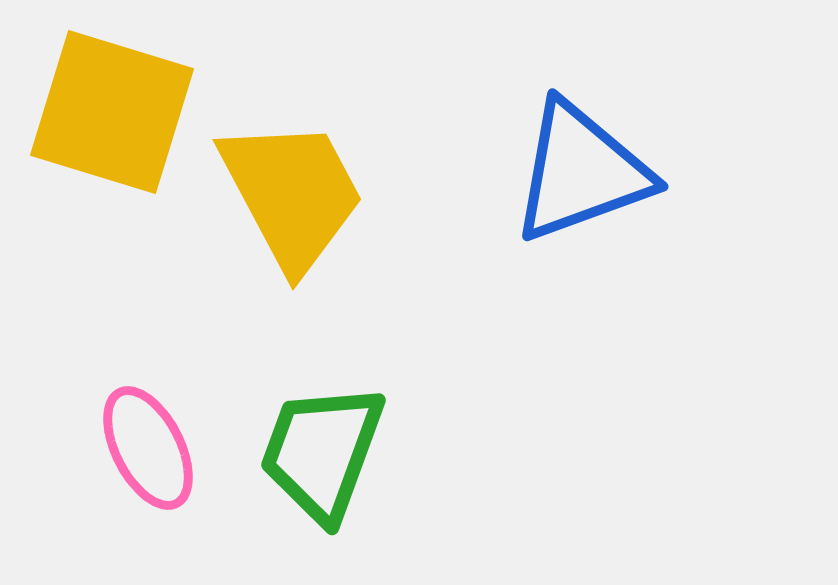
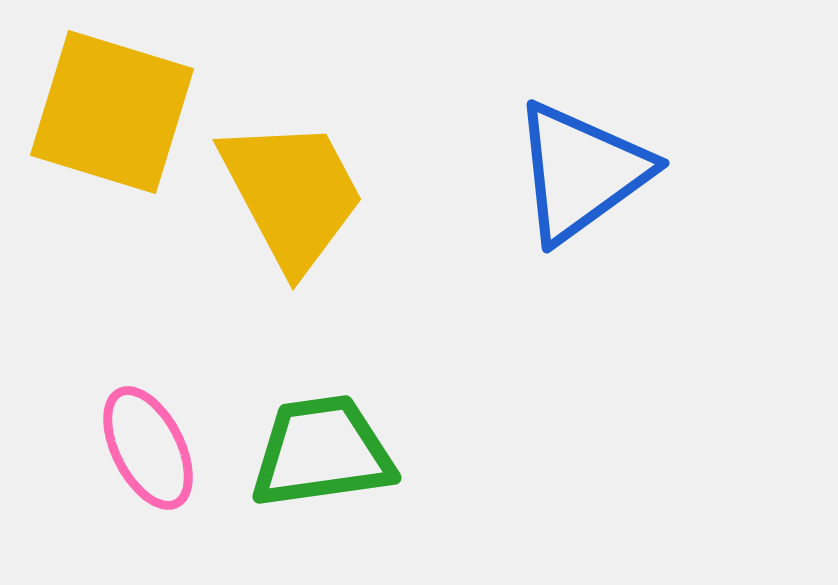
blue triangle: rotated 16 degrees counterclockwise
green trapezoid: rotated 62 degrees clockwise
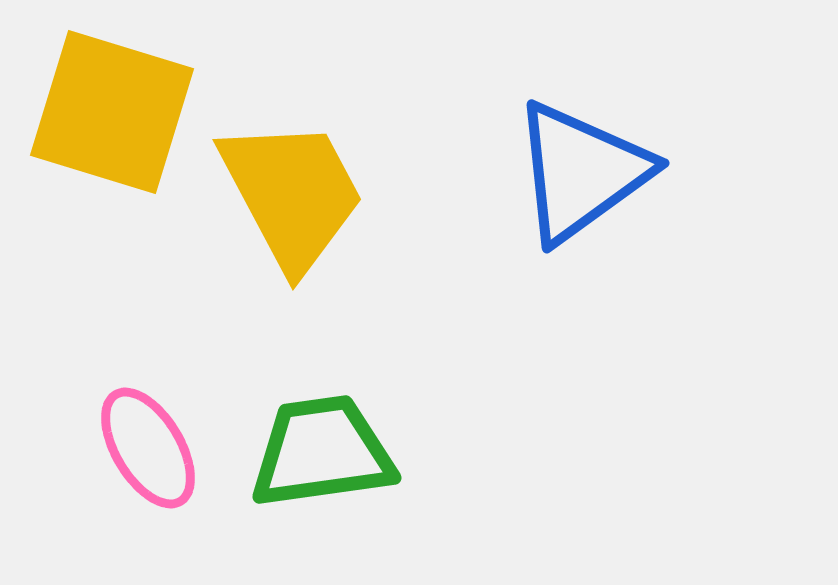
pink ellipse: rotated 4 degrees counterclockwise
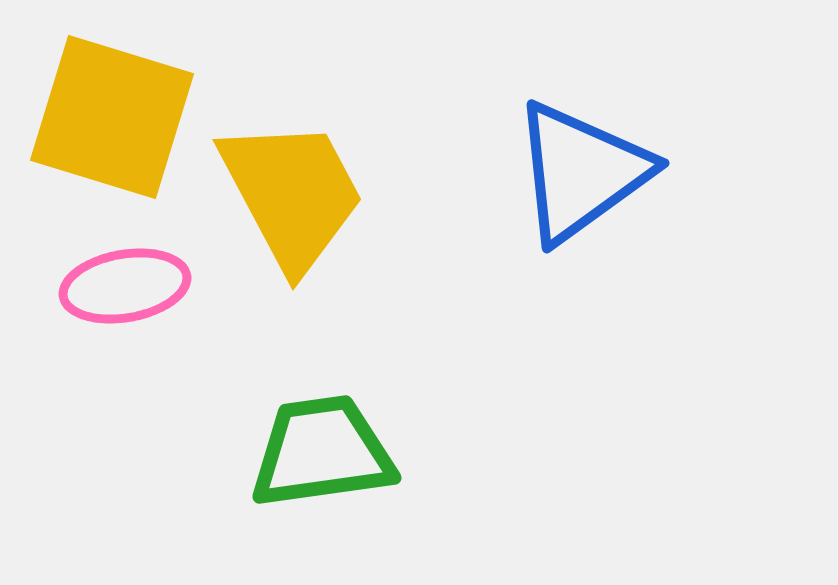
yellow square: moved 5 px down
pink ellipse: moved 23 px left, 162 px up; rotated 69 degrees counterclockwise
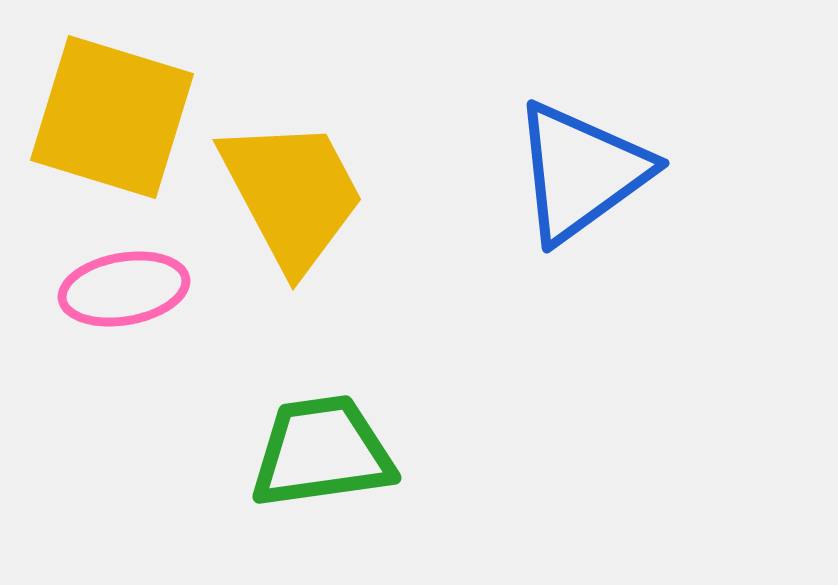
pink ellipse: moved 1 px left, 3 px down
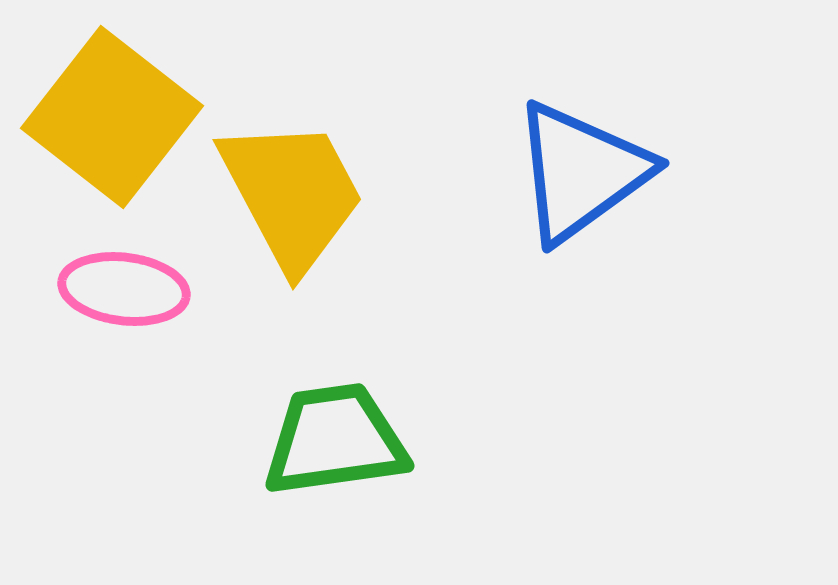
yellow square: rotated 21 degrees clockwise
pink ellipse: rotated 17 degrees clockwise
green trapezoid: moved 13 px right, 12 px up
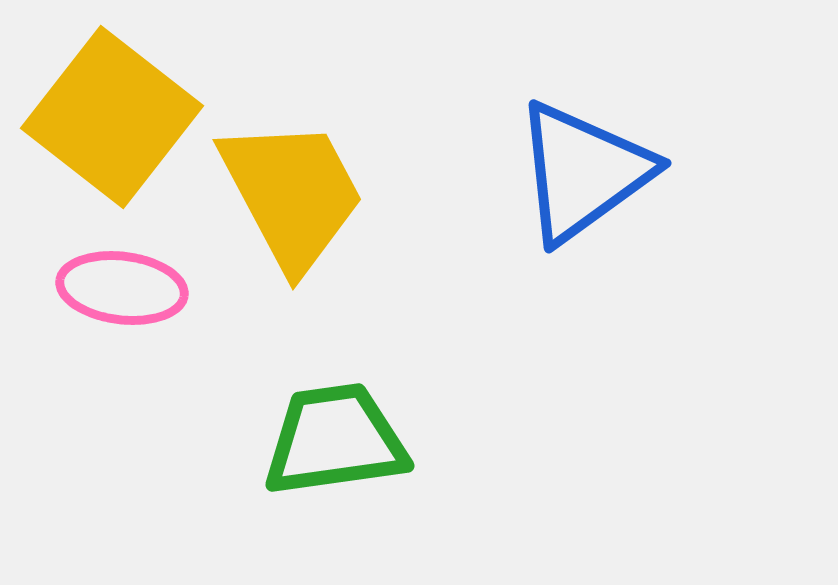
blue triangle: moved 2 px right
pink ellipse: moved 2 px left, 1 px up
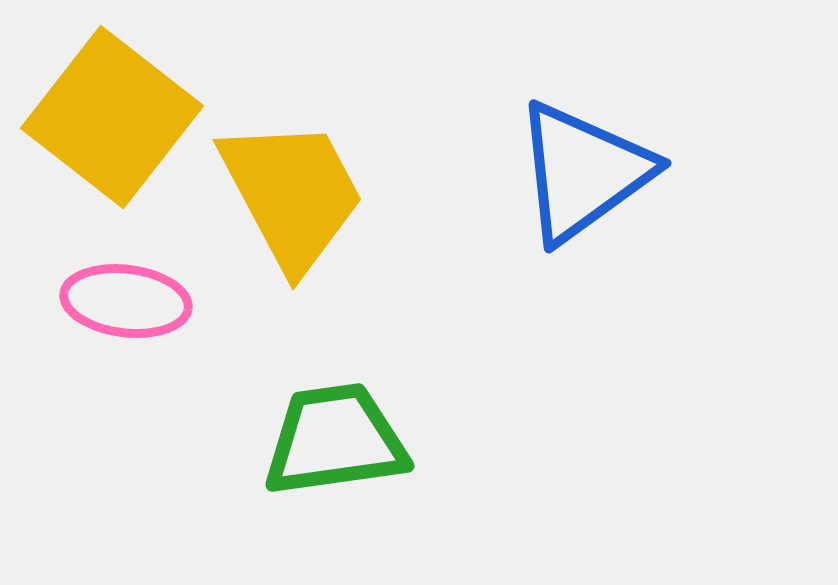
pink ellipse: moved 4 px right, 13 px down
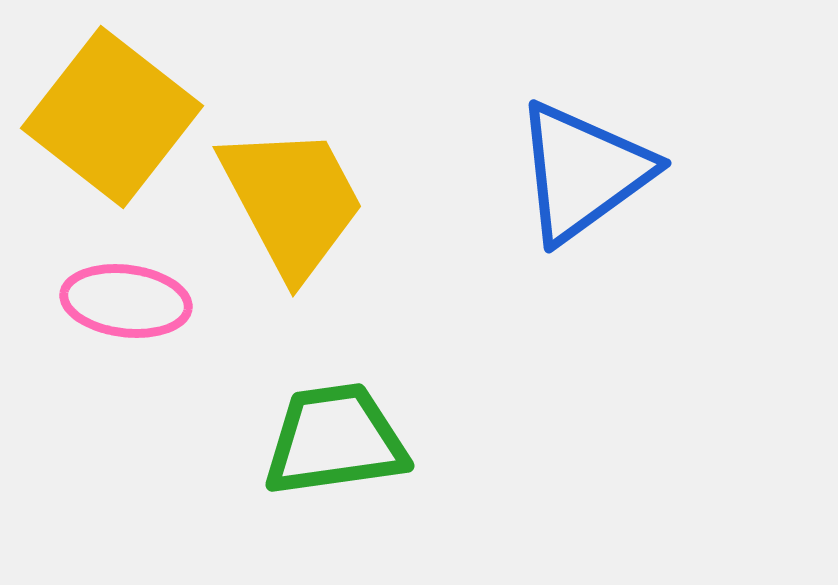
yellow trapezoid: moved 7 px down
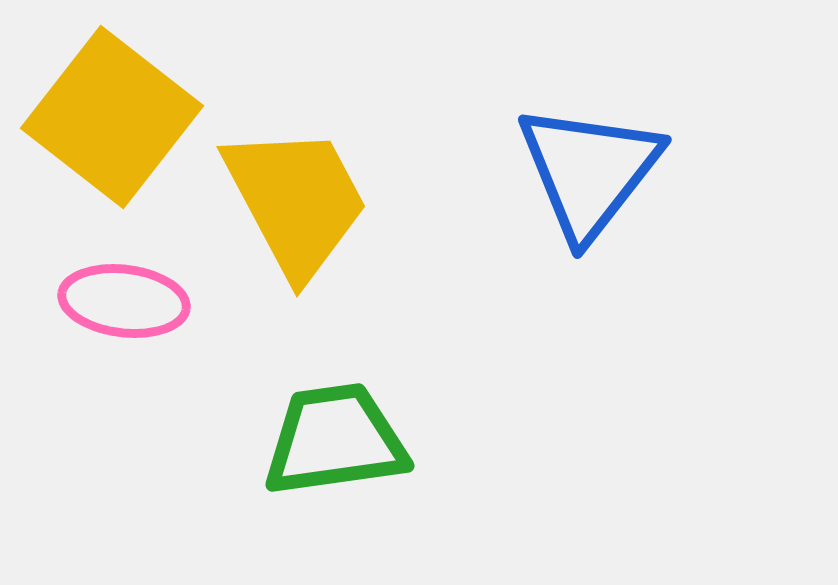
blue triangle: moved 6 px right, 1 px up; rotated 16 degrees counterclockwise
yellow trapezoid: moved 4 px right
pink ellipse: moved 2 px left
